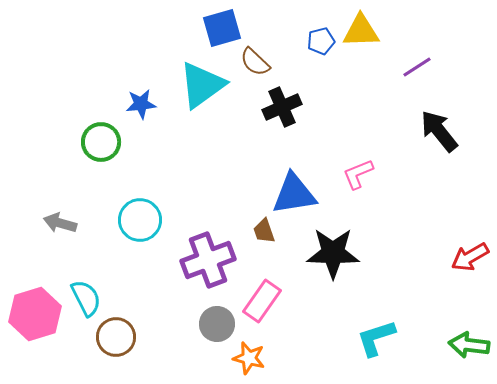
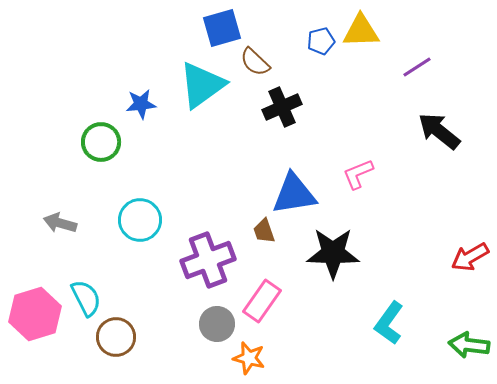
black arrow: rotated 12 degrees counterclockwise
cyan L-shape: moved 13 px right, 15 px up; rotated 36 degrees counterclockwise
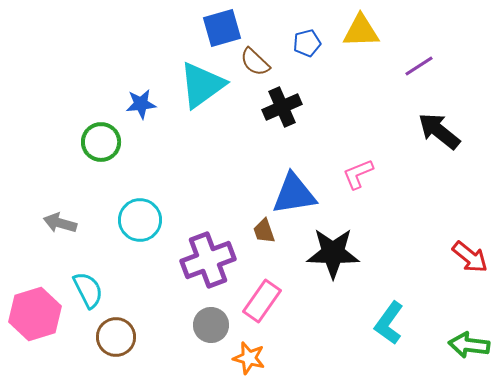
blue pentagon: moved 14 px left, 2 px down
purple line: moved 2 px right, 1 px up
red arrow: rotated 111 degrees counterclockwise
cyan semicircle: moved 2 px right, 8 px up
gray circle: moved 6 px left, 1 px down
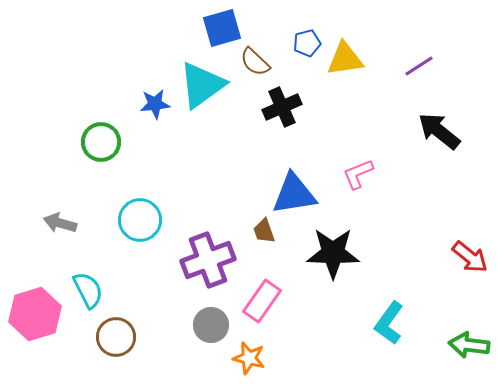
yellow triangle: moved 16 px left, 28 px down; rotated 6 degrees counterclockwise
blue star: moved 14 px right
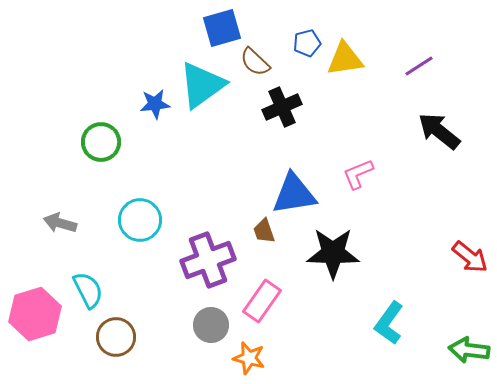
green arrow: moved 5 px down
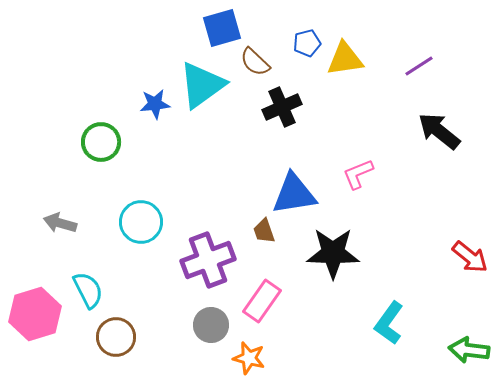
cyan circle: moved 1 px right, 2 px down
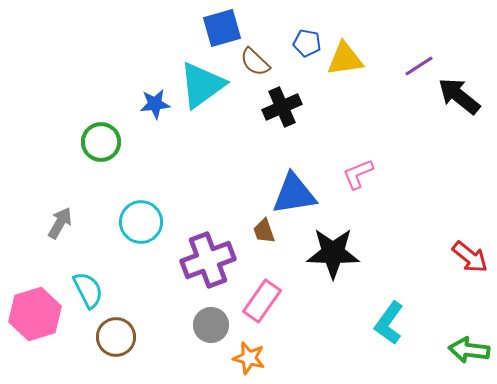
blue pentagon: rotated 24 degrees clockwise
black arrow: moved 20 px right, 35 px up
gray arrow: rotated 104 degrees clockwise
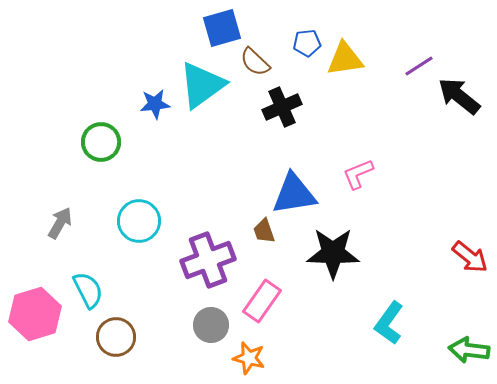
blue pentagon: rotated 16 degrees counterclockwise
cyan circle: moved 2 px left, 1 px up
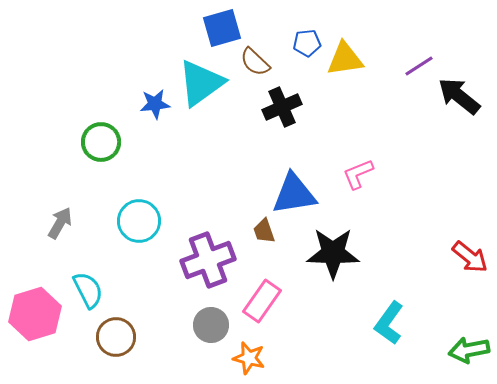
cyan triangle: moved 1 px left, 2 px up
green arrow: rotated 18 degrees counterclockwise
